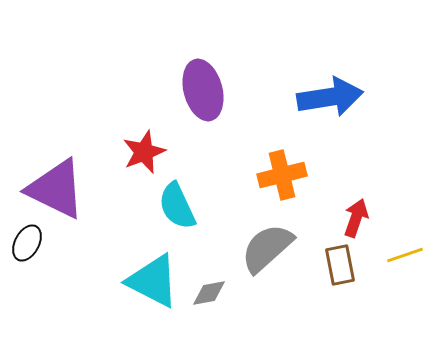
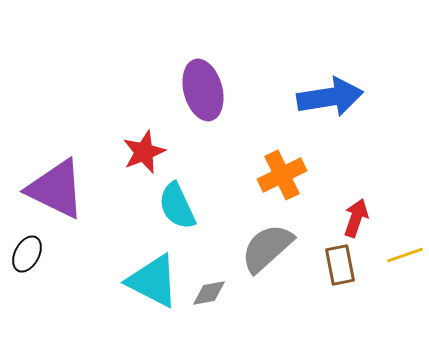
orange cross: rotated 12 degrees counterclockwise
black ellipse: moved 11 px down
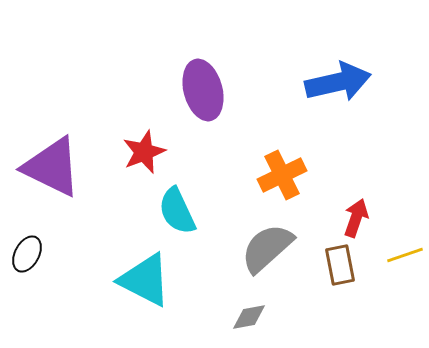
blue arrow: moved 8 px right, 15 px up; rotated 4 degrees counterclockwise
purple triangle: moved 4 px left, 22 px up
cyan semicircle: moved 5 px down
cyan triangle: moved 8 px left, 1 px up
gray diamond: moved 40 px right, 24 px down
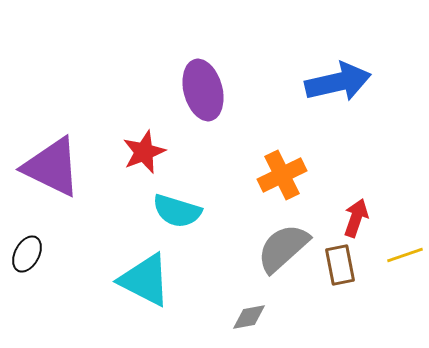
cyan semicircle: rotated 48 degrees counterclockwise
gray semicircle: moved 16 px right
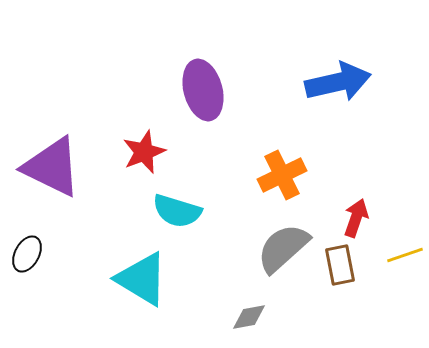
cyan triangle: moved 3 px left, 1 px up; rotated 4 degrees clockwise
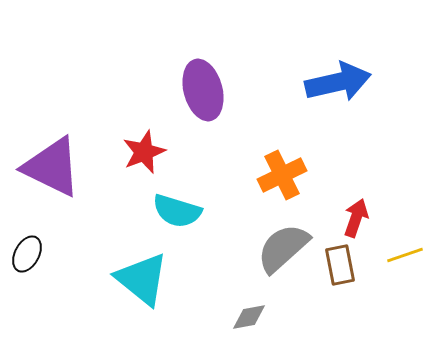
cyan triangle: rotated 8 degrees clockwise
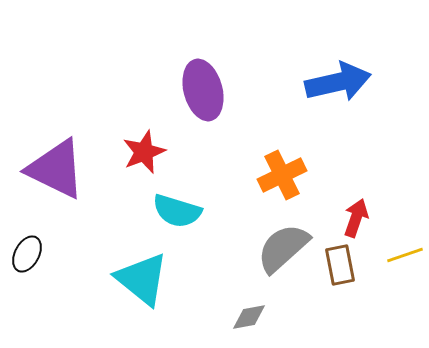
purple triangle: moved 4 px right, 2 px down
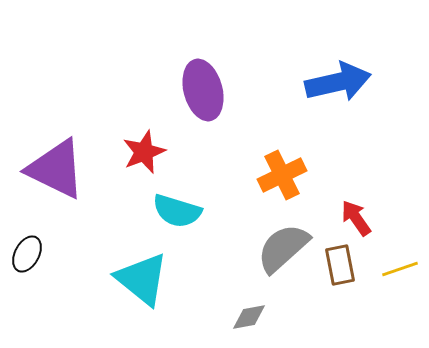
red arrow: rotated 54 degrees counterclockwise
yellow line: moved 5 px left, 14 px down
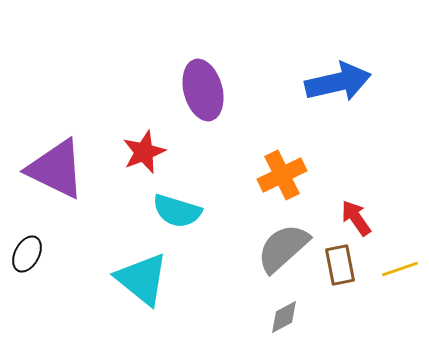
gray diamond: moved 35 px right; rotated 18 degrees counterclockwise
